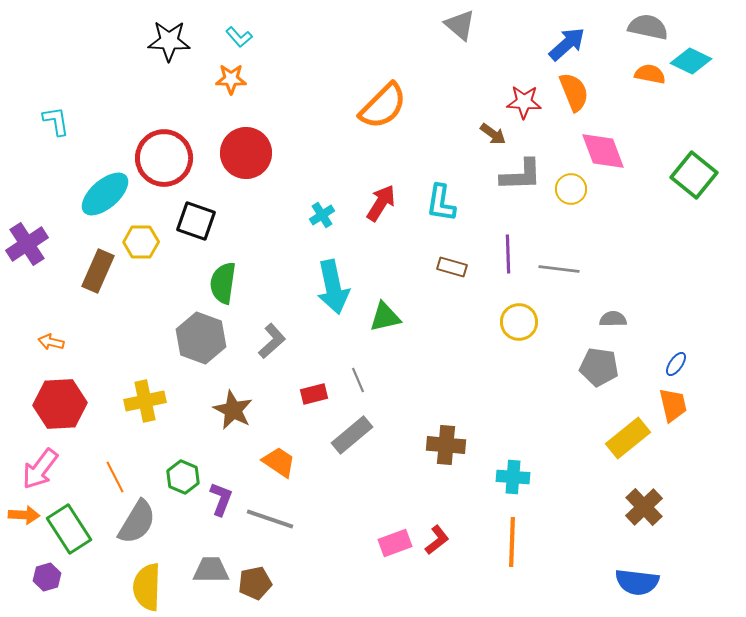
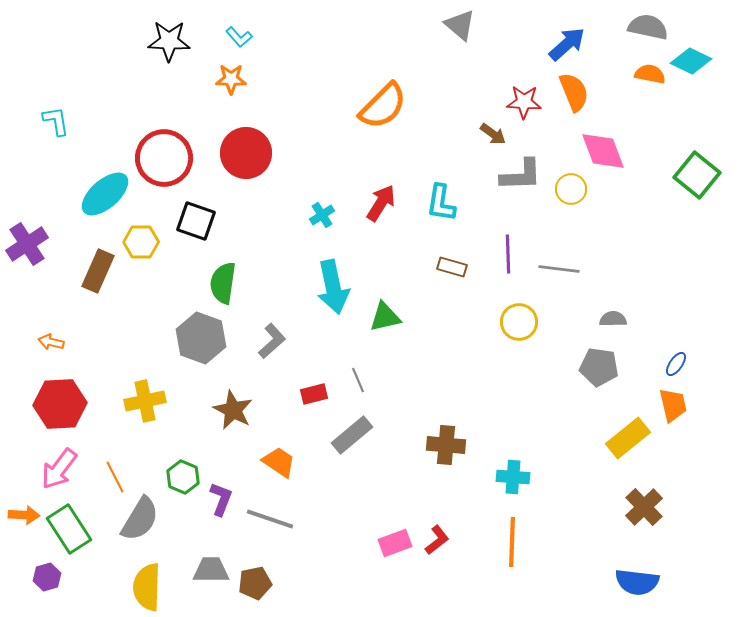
green square at (694, 175): moved 3 px right
pink arrow at (40, 469): moved 19 px right
gray semicircle at (137, 522): moved 3 px right, 3 px up
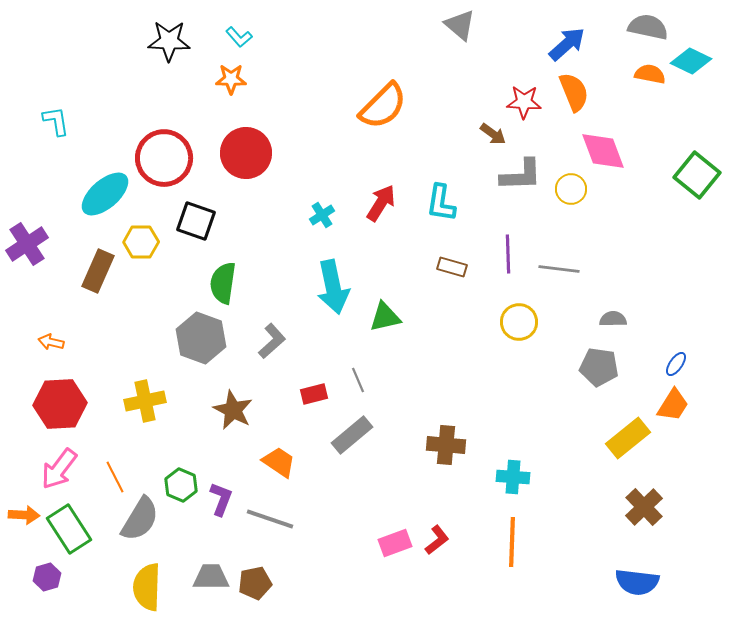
orange trapezoid at (673, 405): rotated 45 degrees clockwise
green hexagon at (183, 477): moved 2 px left, 8 px down
gray trapezoid at (211, 570): moved 7 px down
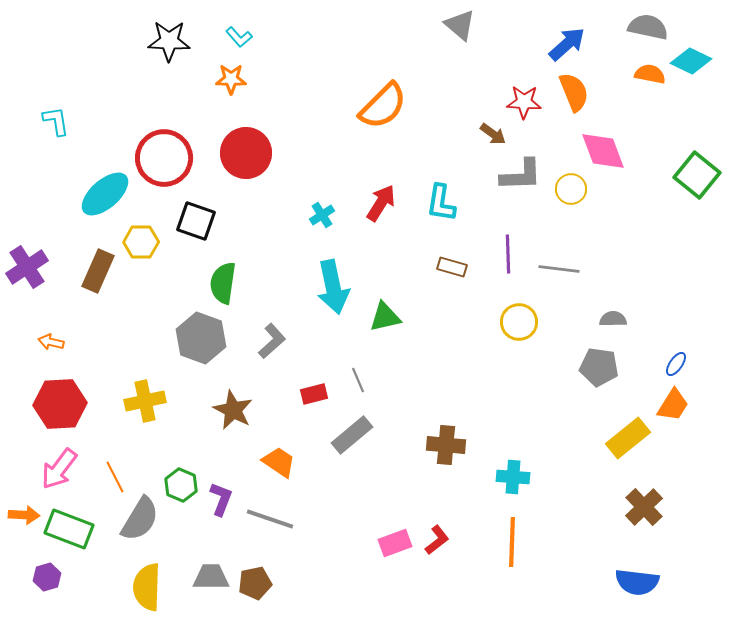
purple cross at (27, 244): moved 23 px down
green rectangle at (69, 529): rotated 36 degrees counterclockwise
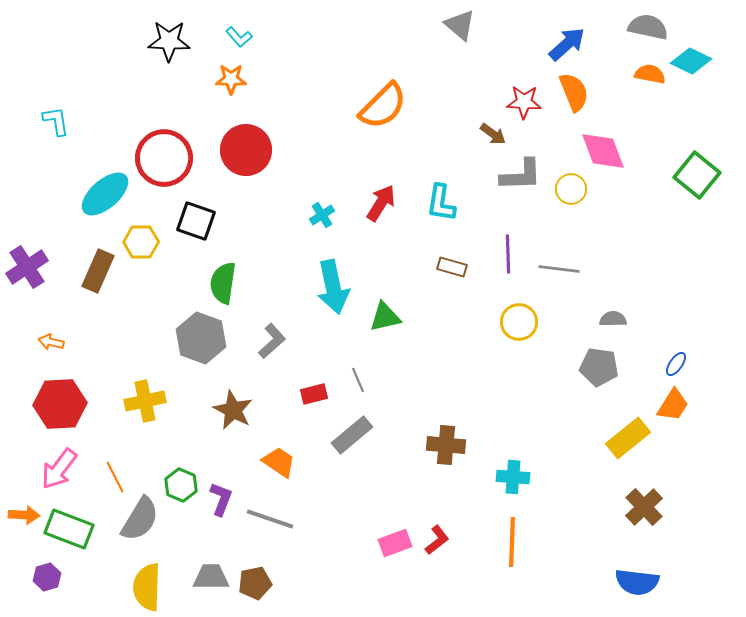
red circle at (246, 153): moved 3 px up
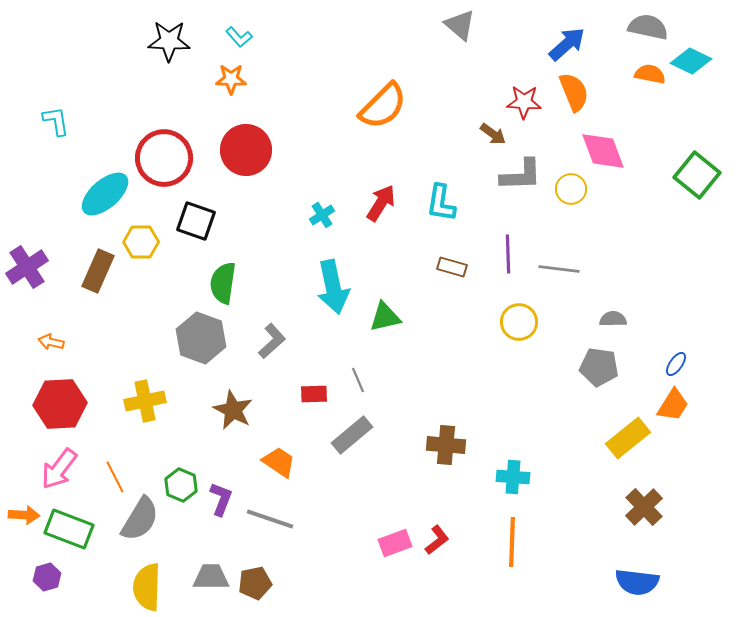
red rectangle at (314, 394): rotated 12 degrees clockwise
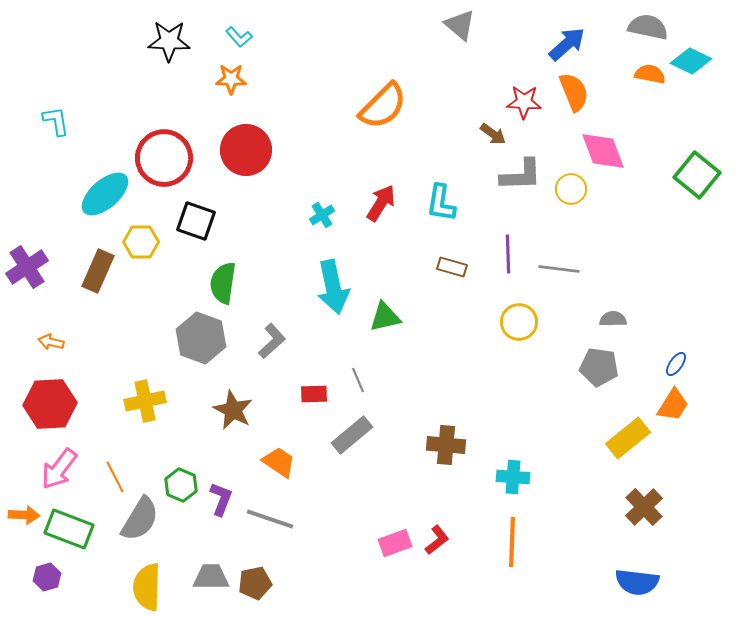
red hexagon at (60, 404): moved 10 px left
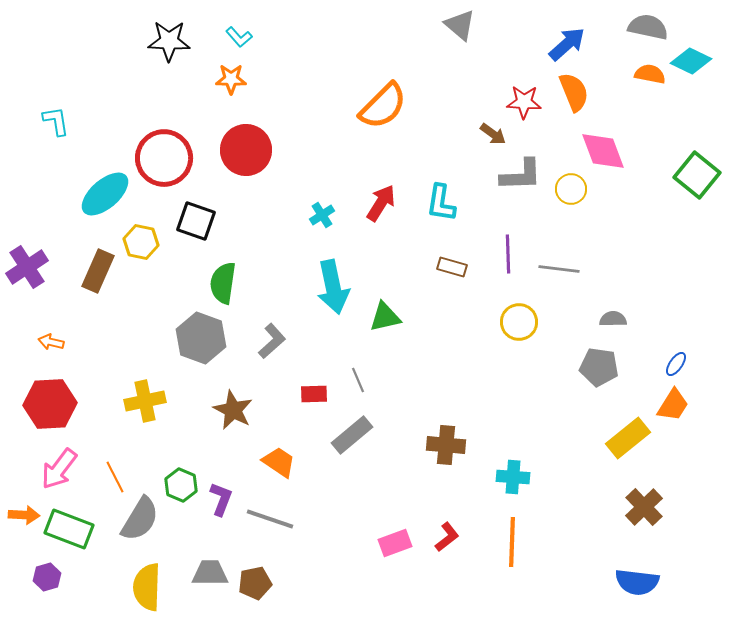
yellow hexagon at (141, 242): rotated 12 degrees clockwise
red L-shape at (437, 540): moved 10 px right, 3 px up
gray trapezoid at (211, 577): moved 1 px left, 4 px up
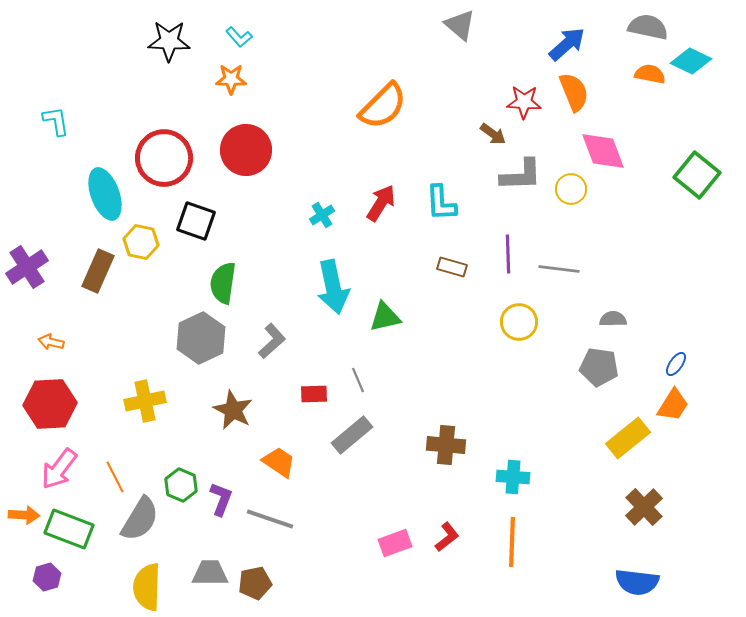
cyan ellipse at (105, 194): rotated 69 degrees counterclockwise
cyan L-shape at (441, 203): rotated 12 degrees counterclockwise
gray hexagon at (201, 338): rotated 15 degrees clockwise
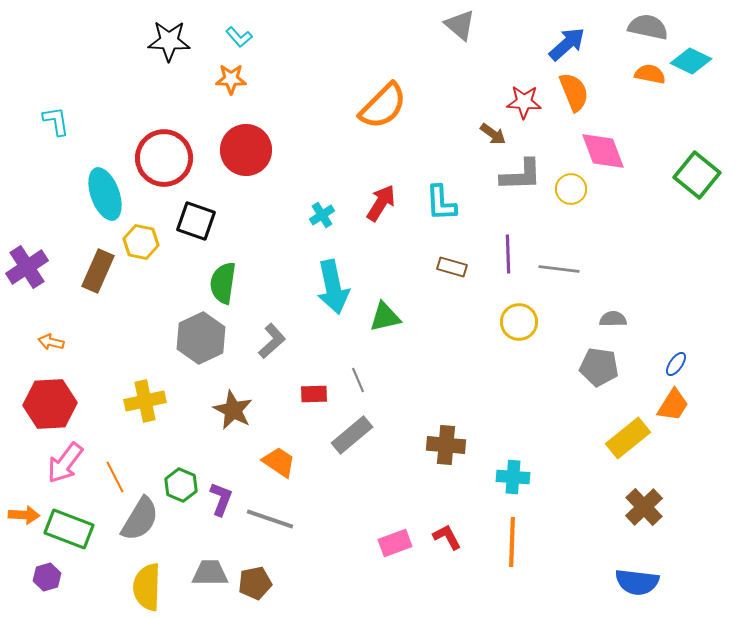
pink arrow at (59, 469): moved 6 px right, 6 px up
red L-shape at (447, 537): rotated 80 degrees counterclockwise
